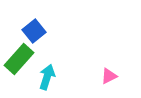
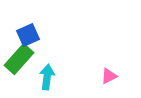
blue square: moved 6 px left, 4 px down; rotated 15 degrees clockwise
cyan arrow: rotated 10 degrees counterclockwise
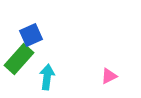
blue square: moved 3 px right
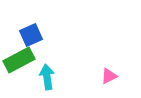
green rectangle: moved 1 px down; rotated 20 degrees clockwise
cyan arrow: rotated 15 degrees counterclockwise
